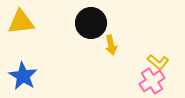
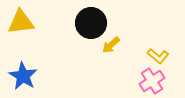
yellow arrow: rotated 60 degrees clockwise
yellow L-shape: moved 6 px up
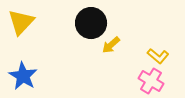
yellow triangle: rotated 40 degrees counterclockwise
pink cross: moved 1 px left; rotated 25 degrees counterclockwise
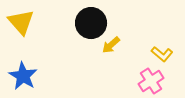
yellow triangle: rotated 24 degrees counterclockwise
yellow L-shape: moved 4 px right, 2 px up
pink cross: rotated 25 degrees clockwise
